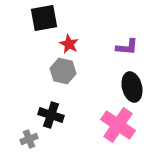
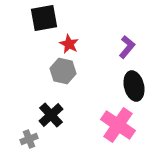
purple L-shape: rotated 55 degrees counterclockwise
black ellipse: moved 2 px right, 1 px up
black cross: rotated 30 degrees clockwise
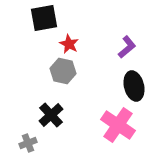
purple L-shape: rotated 10 degrees clockwise
gray cross: moved 1 px left, 4 px down
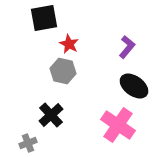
purple L-shape: rotated 10 degrees counterclockwise
black ellipse: rotated 40 degrees counterclockwise
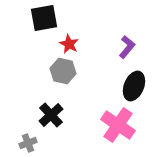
black ellipse: rotated 76 degrees clockwise
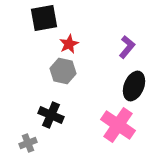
red star: rotated 18 degrees clockwise
black cross: rotated 25 degrees counterclockwise
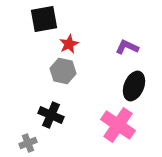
black square: moved 1 px down
purple L-shape: rotated 105 degrees counterclockwise
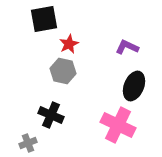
pink cross: rotated 8 degrees counterclockwise
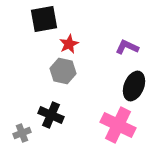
gray cross: moved 6 px left, 10 px up
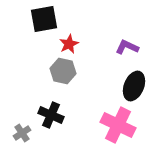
gray cross: rotated 12 degrees counterclockwise
